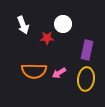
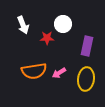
purple rectangle: moved 4 px up
orange semicircle: rotated 10 degrees counterclockwise
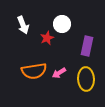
white circle: moved 1 px left
red star: rotated 24 degrees counterclockwise
yellow ellipse: rotated 10 degrees counterclockwise
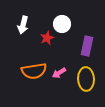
white arrow: rotated 36 degrees clockwise
